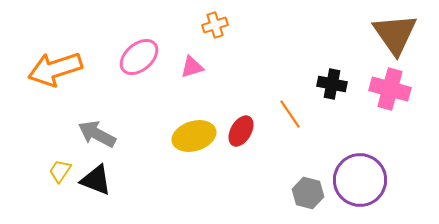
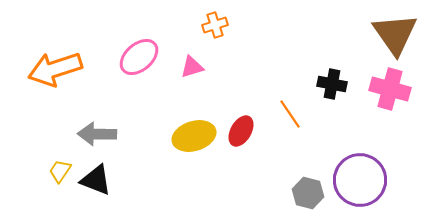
gray arrow: rotated 27 degrees counterclockwise
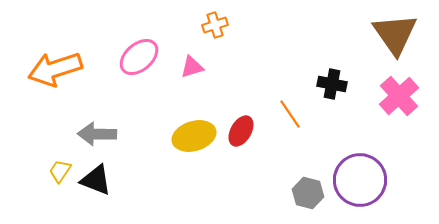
pink cross: moved 9 px right, 7 px down; rotated 33 degrees clockwise
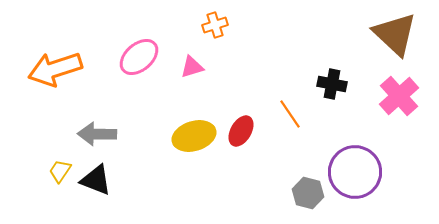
brown triangle: rotated 12 degrees counterclockwise
purple circle: moved 5 px left, 8 px up
